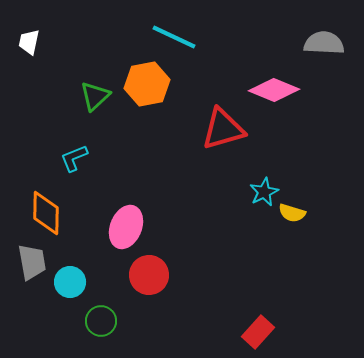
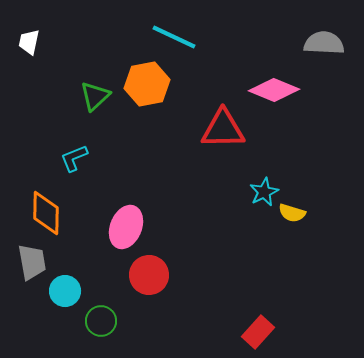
red triangle: rotated 15 degrees clockwise
cyan circle: moved 5 px left, 9 px down
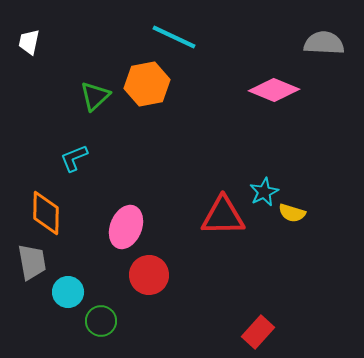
red triangle: moved 87 px down
cyan circle: moved 3 px right, 1 px down
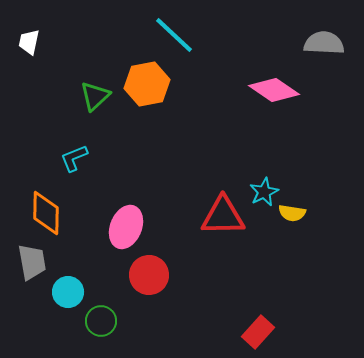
cyan line: moved 2 px up; rotated 18 degrees clockwise
pink diamond: rotated 12 degrees clockwise
yellow semicircle: rotated 8 degrees counterclockwise
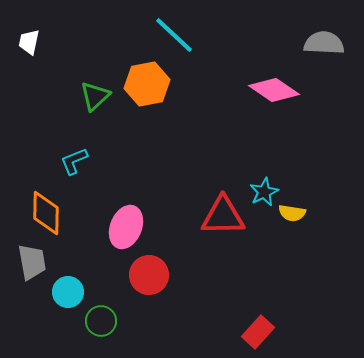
cyan L-shape: moved 3 px down
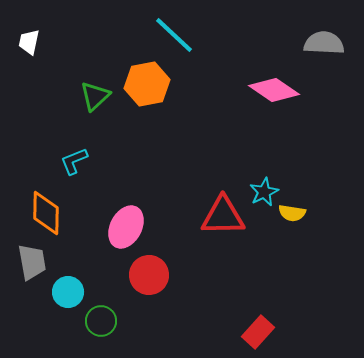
pink ellipse: rotated 6 degrees clockwise
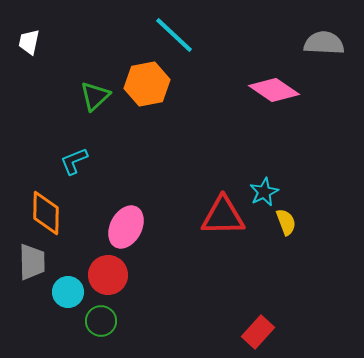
yellow semicircle: moved 6 px left, 9 px down; rotated 120 degrees counterclockwise
gray trapezoid: rotated 9 degrees clockwise
red circle: moved 41 px left
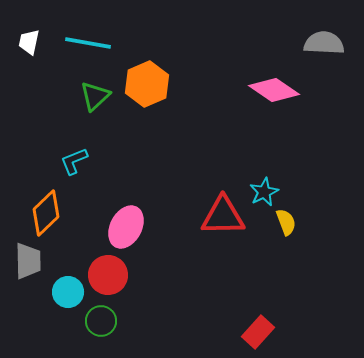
cyan line: moved 86 px left, 8 px down; rotated 33 degrees counterclockwise
orange hexagon: rotated 12 degrees counterclockwise
orange diamond: rotated 45 degrees clockwise
gray trapezoid: moved 4 px left, 1 px up
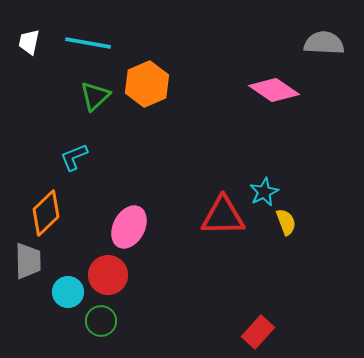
cyan L-shape: moved 4 px up
pink ellipse: moved 3 px right
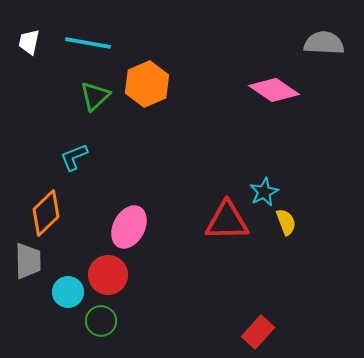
red triangle: moved 4 px right, 5 px down
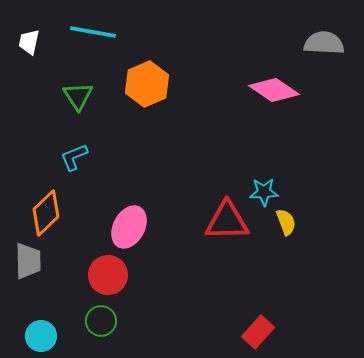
cyan line: moved 5 px right, 11 px up
green triangle: moved 17 px left; rotated 20 degrees counterclockwise
cyan star: rotated 24 degrees clockwise
cyan circle: moved 27 px left, 44 px down
